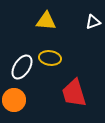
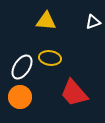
red trapezoid: rotated 24 degrees counterclockwise
orange circle: moved 6 px right, 3 px up
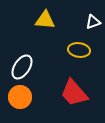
yellow triangle: moved 1 px left, 1 px up
yellow ellipse: moved 29 px right, 8 px up
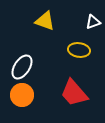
yellow triangle: moved 1 px down; rotated 15 degrees clockwise
orange circle: moved 2 px right, 2 px up
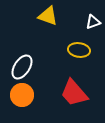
yellow triangle: moved 3 px right, 5 px up
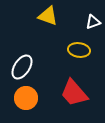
orange circle: moved 4 px right, 3 px down
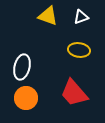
white triangle: moved 12 px left, 5 px up
white ellipse: rotated 20 degrees counterclockwise
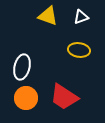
red trapezoid: moved 10 px left, 4 px down; rotated 16 degrees counterclockwise
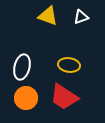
yellow ellipse: moved 10 px left, 15 px down
